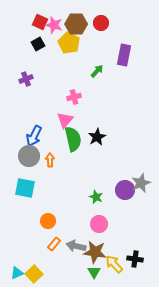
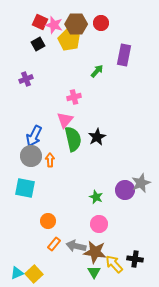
yellow pentagon: moved 3 px up
gray circle: moved 2 px right
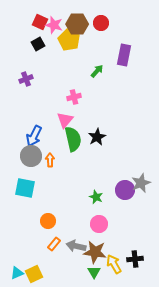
brown hexagon: moved 1 px right
black cross: rotated 14 degrees counterclockwise
yellow arrow: rotated 12 degrees clockwise
yellow square: rotated 18 degrees clockwise
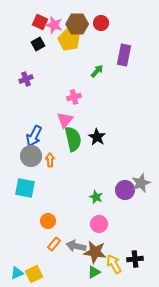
black star: rotated 12 degrees counterclockwise
green triangle: rotated 32 degrees clockwise
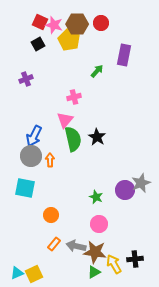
orange circle: moved 3 px right, 6 px up
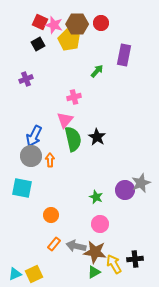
cyan square: moved 3 px left
pink circle: moved 1 px right
cyan triangle: moved 2 px left, 1 px down
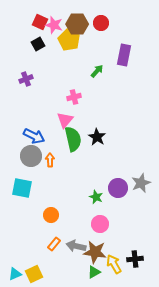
blue arrow: rotated 90 degrees counterclockwise
purple circle: moved 7 px left, 2 px up
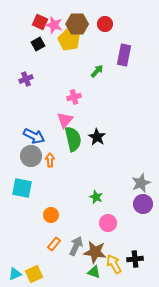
red circle: moved 4 px right, 1 px down
purple circle: moved 25 px right, 16 px down
pink circle: moved 8 px right, 1 px up
gray arrow: rotated 102 degrees clockwise
green triangle: rotated 48 degrees clockwise
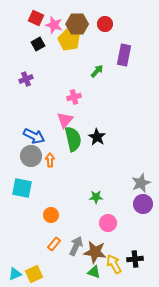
red square: moved 4 px left, 4 px up
green star: rotated 24 degrees counterclockwise
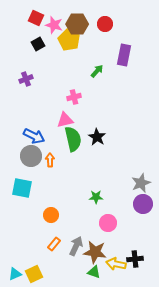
pink triangle: rotated 36 degrees clockwise
yellow arrow: moved 2 px right; rotated 48 degrees counterclockwise
